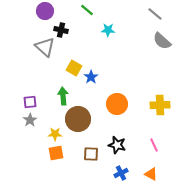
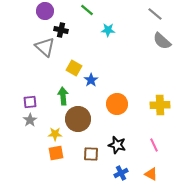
blue star: moved 3 px down
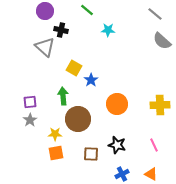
blue cross: moved 1 px right, 1 px down
